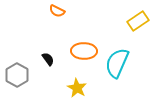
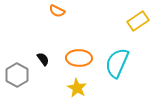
orange ellipse: moved 5 px left, 7 px down
black semicircle: moved 5 px left
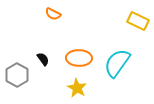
orange semicircle: moved 4 px left, 3 px down
yellow rectangle: rotated 60 degrees clockwise
cyan semicircle: rotated 12 degrees clockwise
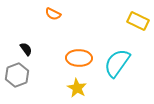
black semicircle: moved 17 px left, 10 px up
gray hexagon: rotated 10 degrees clockwise
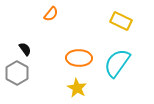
orange semicircle: moved 2 px left; rotated 77 degrees counterclockwise
yellow rectangle: moved 17 px left
black semicircle: moved 1 px left
gray hexagon: moved 2 px up; rotated 10 degrees counterclockwise
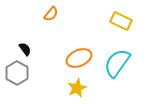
orange ellipse: rotated 25 degrees counterclockwise
yellow star: rotated 18 degrees clockwise
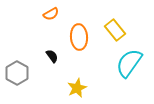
orange semicircle: rotated 21 degrees clockwise
yellow rectangle: moved 6 px left, 9 px down; rotated 25 degrees clockwise
black semicircle: moved 27 px right, 7 px down
orange ellipse: moved 21 px up; rotated 70 degrees counterclockwise
cyan semicircle: moved 12 px right
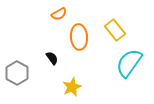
orange semicircle: moved 8 px right
black semicircle: moved 2 px down
yellow star: moved 5 px left, 1 px up
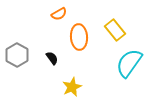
gray hexagon: moved 18 px up
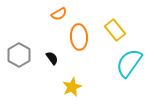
gray hexagon: moved 2 px right
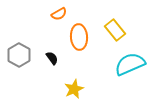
cyan semicircle: moved 1 px right, 1 px down; rotated 32 degrees clockwise
yellow star: moved 2 px right, 2 px down
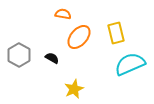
orange semicircle: moved 4 px right; rotated 140 degrees counterclockwise
yellow rectangle: moved 1 px right, 3 px down; rotated 25 degrees clockwise
orange ellipse: rotated 45 degrees clockwise
black semicircle: rotated 24 degrees counterclockwise
